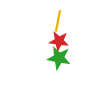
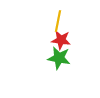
red star: moved 2 px right, 1 px up
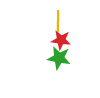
yellow line: rotated 10 degrees counterclockwise
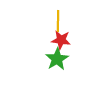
green star: moved 2 px left, 1 px down; rotated 30 degrees clockwise
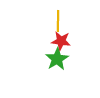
red star: moved 1 px down
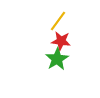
yellow line: rotated 35 degrees clockwise
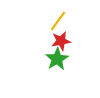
red star: rotated 18 degrees counterclockwise
